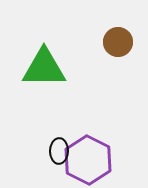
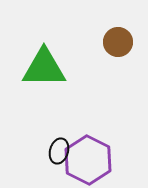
black ellipse: rotated 15 degrees clockwise
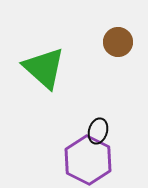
green triangle: rotated 42 degrees clockwise
black ellipse: moved 39 px right, 20 px up
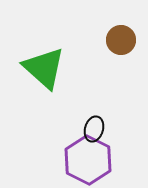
brown circle: moved 3 px right, 2 px up
black ellipse: moved 4 px left, 2 px up
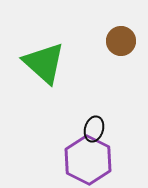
brown circle: moved 1 px down
green triangle: moved 5 px up
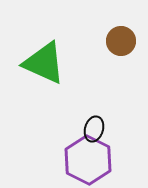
green triangle: rotated 18 degrees counterclockwise
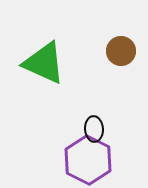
brown circle: moved 10 px down
black ellipse: rotated 20 degrees counterclockwise
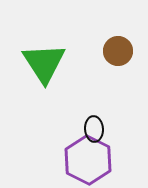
brown circle: moved 3 px left
green triangle: rotated 33 degrees clockwise
